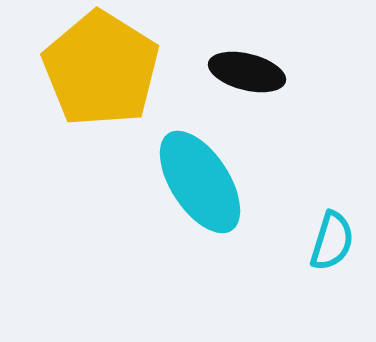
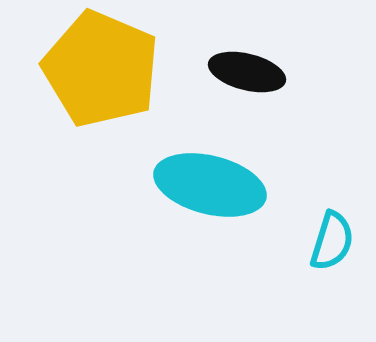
yellow pentagon: rotated 9 degrees counterclockwise
cyan ellipse: moved 10 px right, 3 px down; rotated 43 degrees counterclockwise
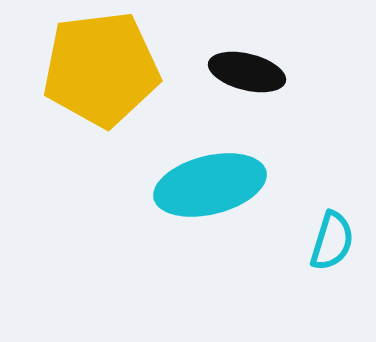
yellow pentagon: rotated 30 degrees counterclockwise
cyan ellipse: rotated 28 degrees counterclockwise
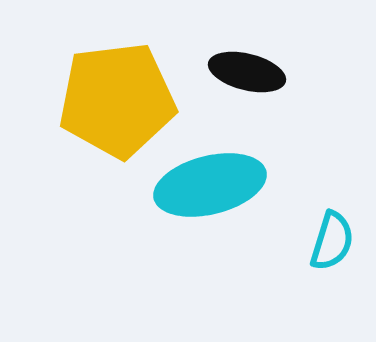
yellow pentagon: moved 16 px right, 31 px down
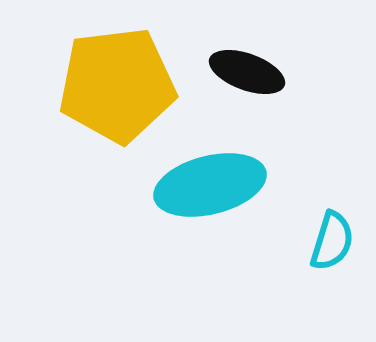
black ellipse: rotated 6 degrees clockwise
yellow pentagon: moved 15 px up
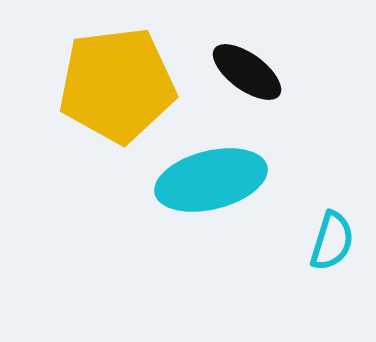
black ellipse: rotated 16 degrees clockwise
cyan ellipse: moved 1 px right, 5 px up
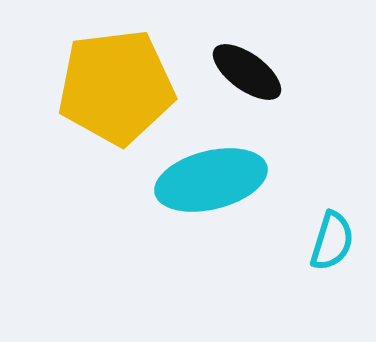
yellow pentagon: moved 1 px left, 2 px down
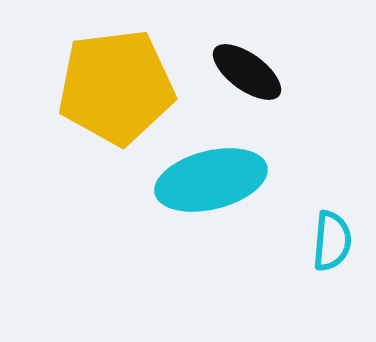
cyan semicircle: rotated 12 degrees counterclockwise
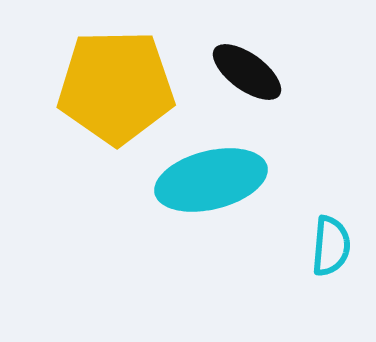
yellow pentagon: rotated 6 degrees clockwise
cyan semicircle: moved 1 px left, 5 px down
